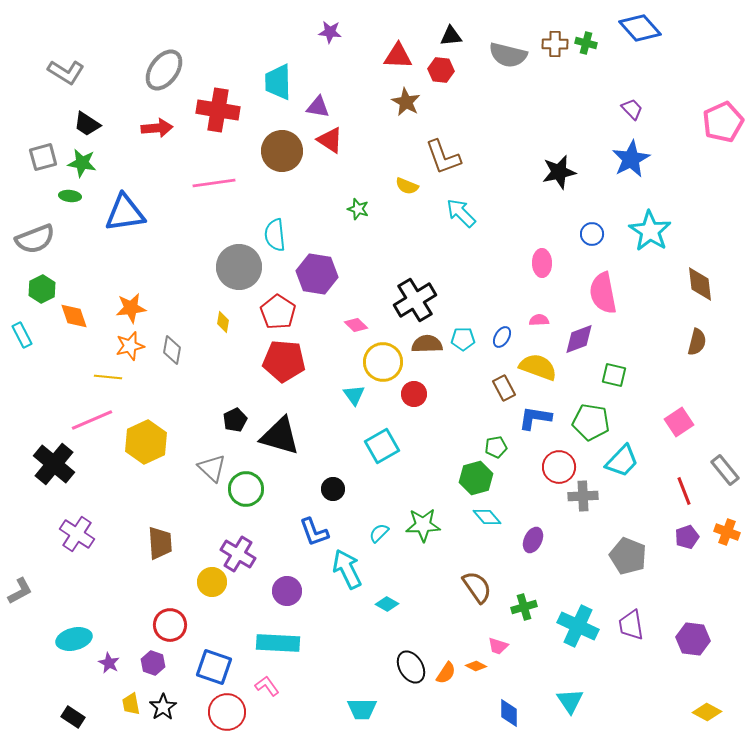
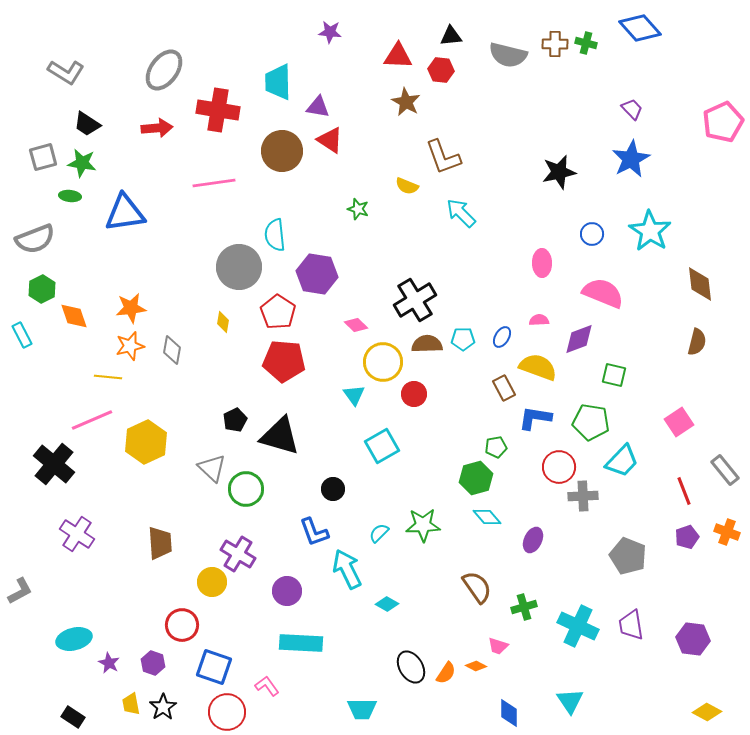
pink semicircle at (603, 293): rotated 123 degrees clockwise
red circle at (170, 625): moved 12 px right
cyan rectangle at (278, 643): moved 23 px right
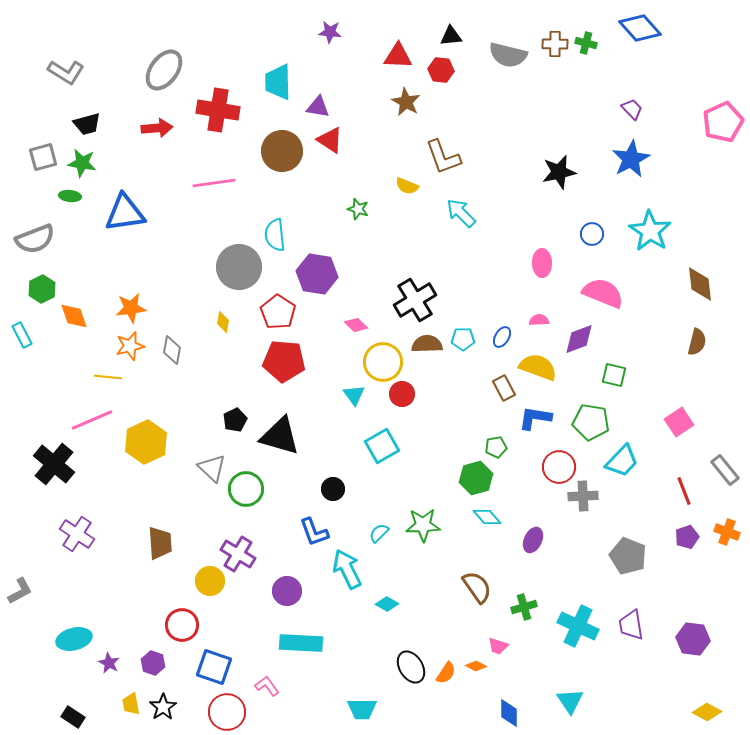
black trapezoid at (87, 124): rotated 48 degrees counterclockwise
red circle at (414, 394): moved 12 px left
yellow circle at (212, 582): moved 2 px left, 1 px up
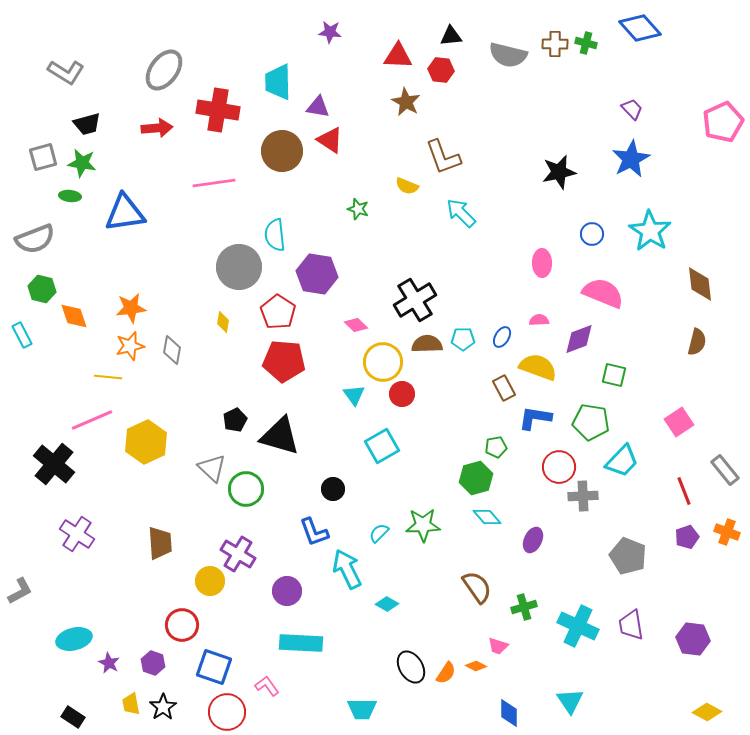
green hexagon at (42, 289): rotated 20 degrees counterclockwise
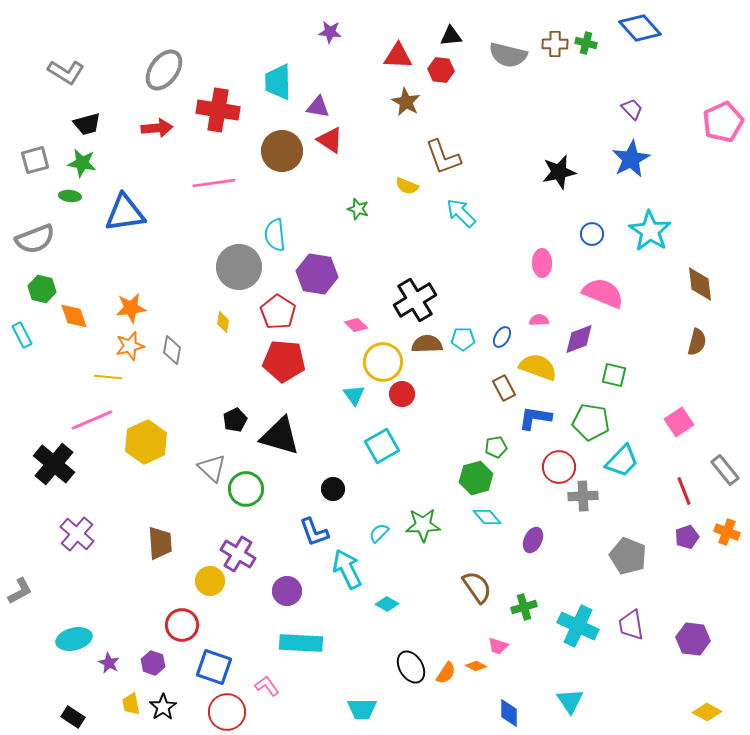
gray square at (43, 157): moved 8 px left, 3 px down
purple cross at (77, 534): rotated 8 degrees clockwise
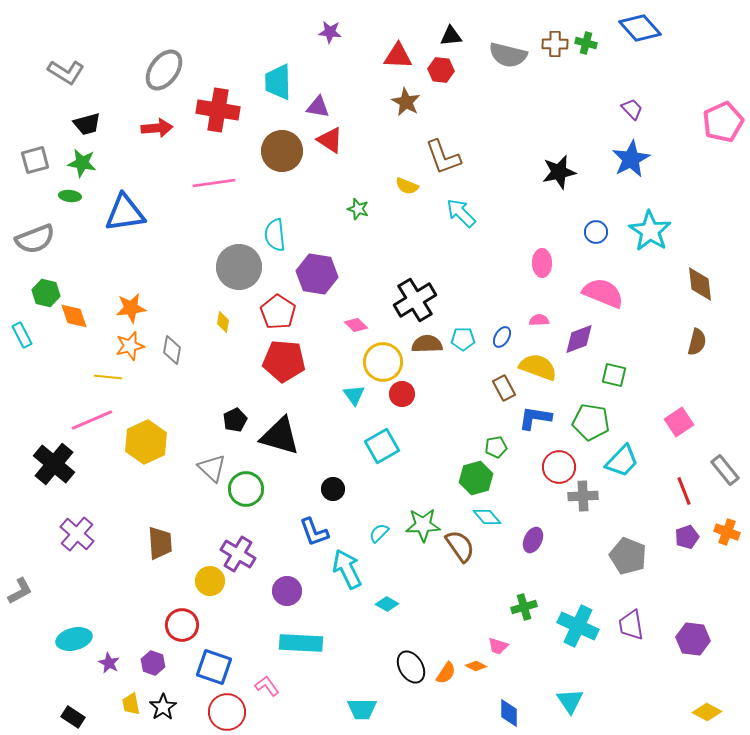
blue circle at (592, 234): moved 4 px right, 2 px up
green hexagon at (42, 289): moved 4 px right, 4 px down
brown semicircle at (477, 587): moved 17 px left, 41 px up
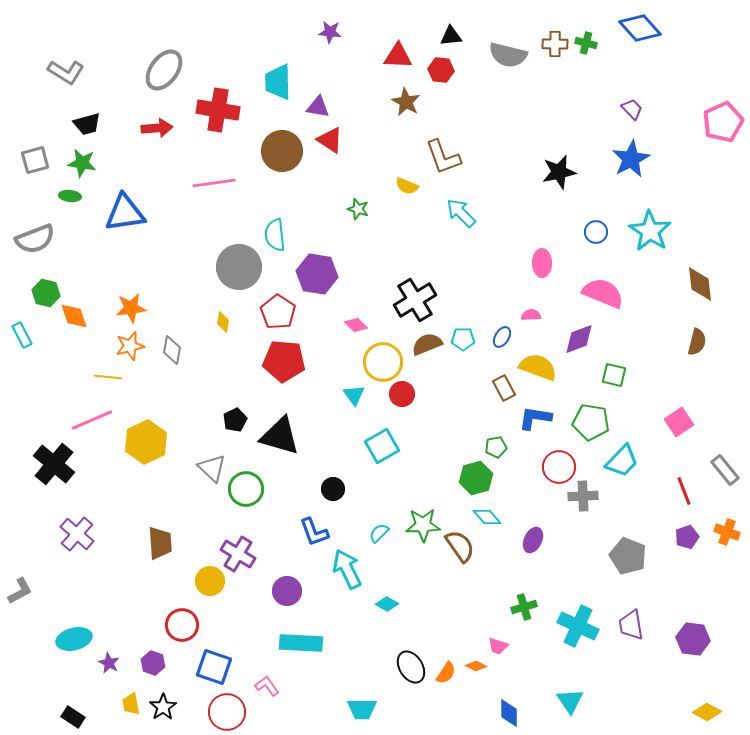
pink semicircle at (539, 320): moved 8 px left, 5 px up
brown semicircle at (427, 344): rotated 20 degrees counterclockwise
